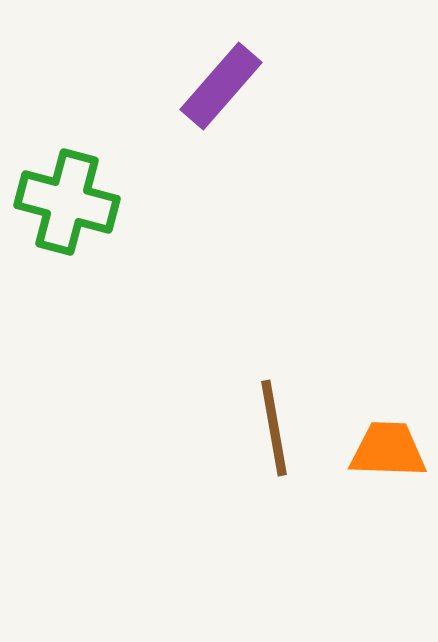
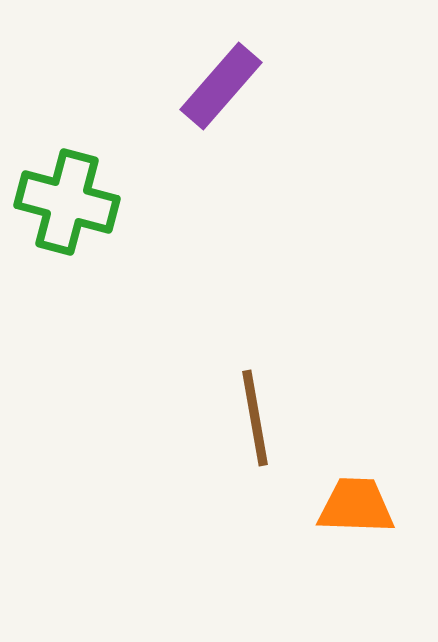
brown line: moved 19 px left, 10 px up
orange trapezoid: moved 32 px left, 56 px down
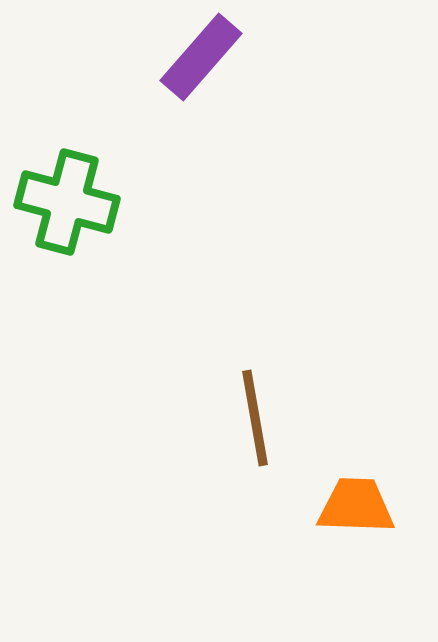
purple rectangle: moved 20 px left, 29 px up
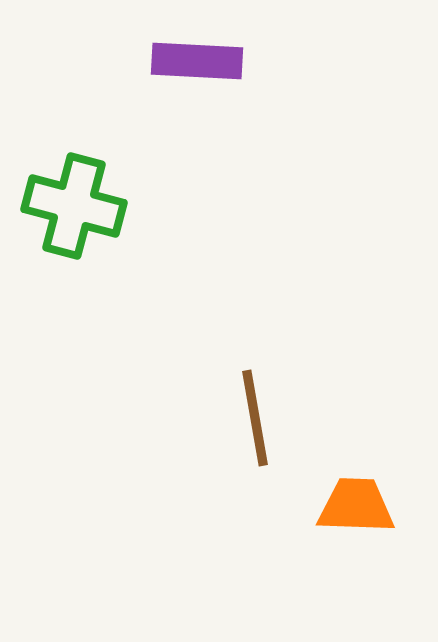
purple rectangle: moved 4 px left, 4 px down; rotated 52 degrees clockwise
green cross: moved 7 px right, 4 px down
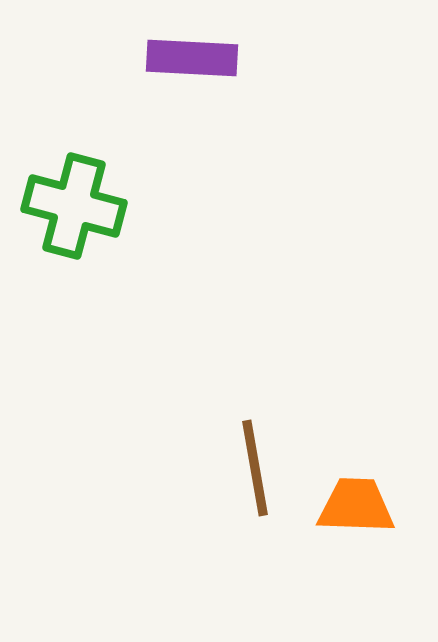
purple rectangle: moved 5 px left, 3 px up
brown line: moved 50 px down
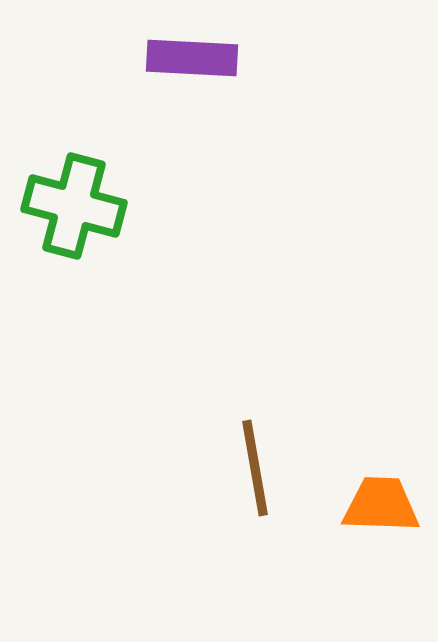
orange trapezoid: moved 25 px right, 1 px up
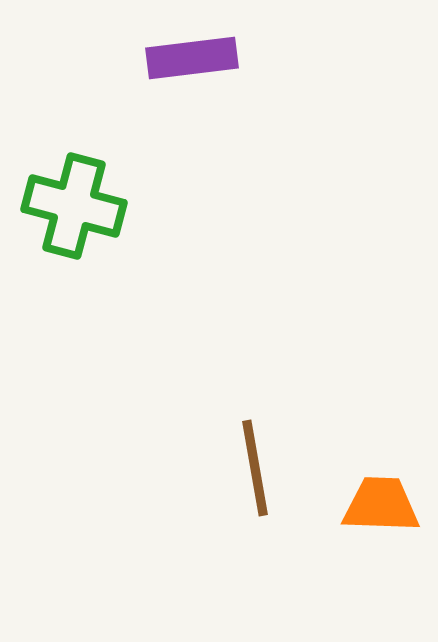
purple rectangle: rotated 10 degrees counterclockwise
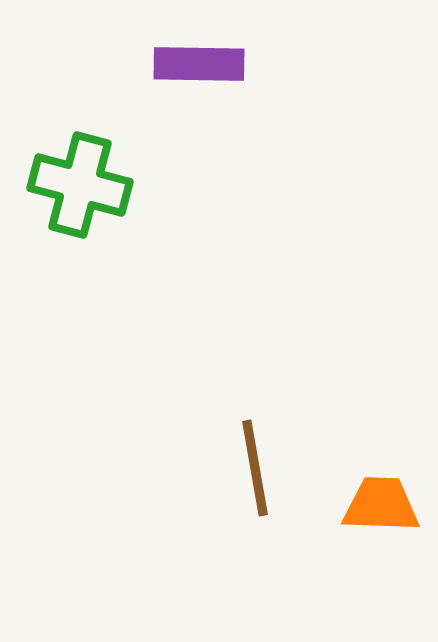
purple rectangle: moved 7 px right, 6 px down; rotated 8 degrees clockwise
green cross: moved 6 px right, 21 px up
